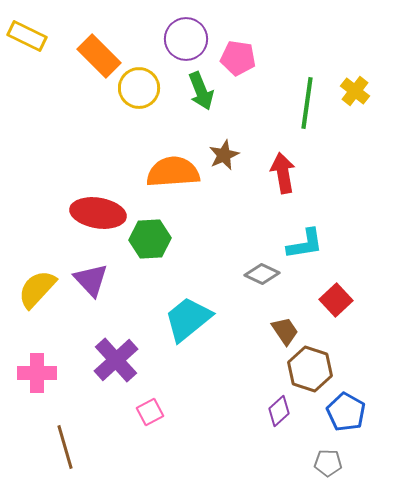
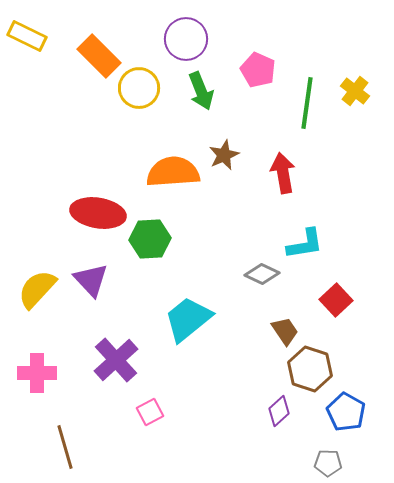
pink pentagon: moved 20 px right, 12 px down; rotated 16 degrees clockwise
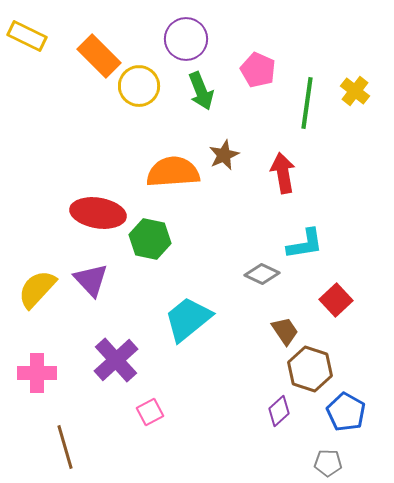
yellow circle: moved 2 px up
green hexagon: rotated 15 degrees clockwise
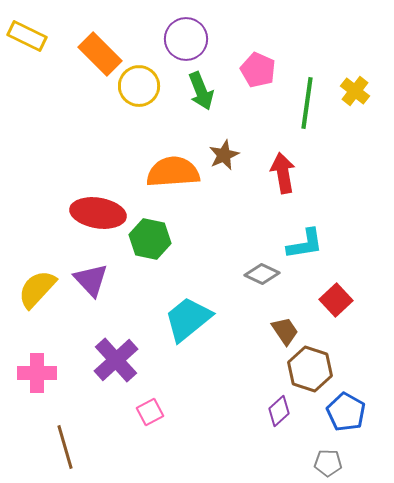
orange rectangle: moved 1 px right, 2 px up
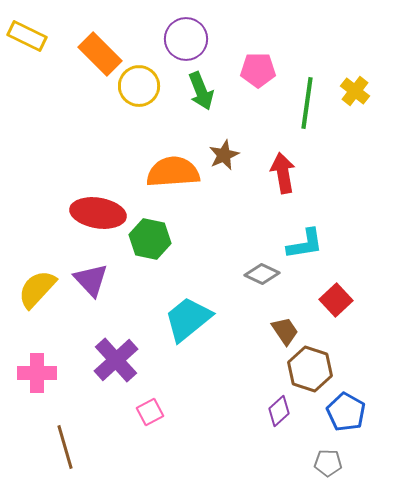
pink pentagon: rotated 24 degrees counterclockwise
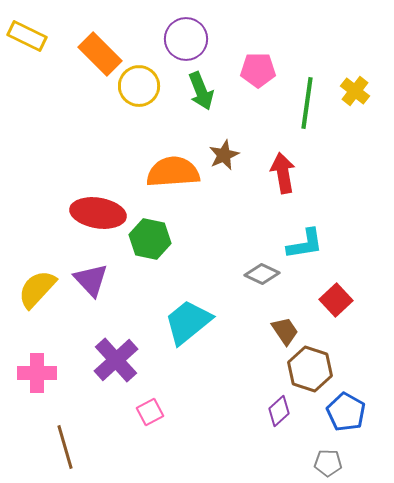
cyan trapezoid: moved 3 px down
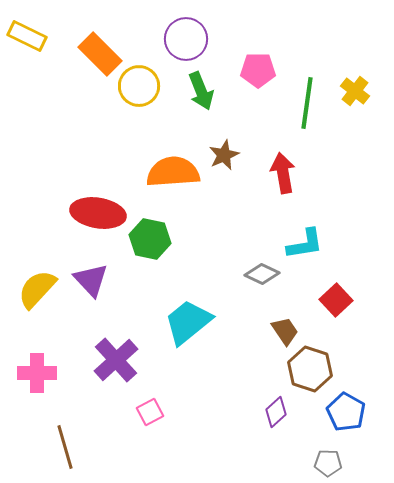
purple diamond: moved 3 px left, 1 px down
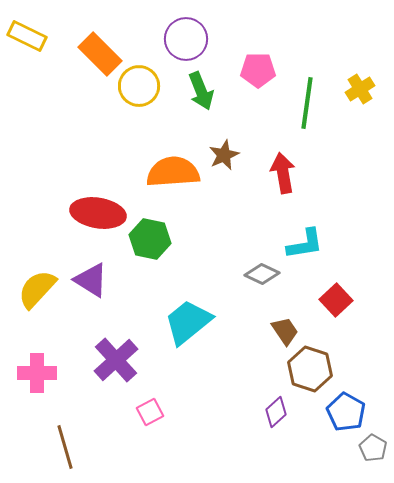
yellow cross: moved 5 px right, 2 px up; rotated 20 degrees clockwise
purple triangle: rotated 15 degrees counterclockwise
gray pentagon: moved 45 px right, 15 px up; rotated 28 degrees clockwise
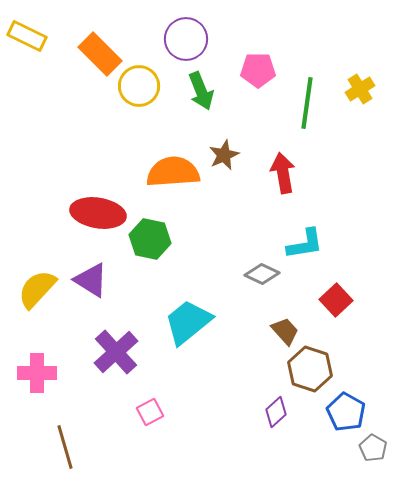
brown trapezoid: rotated 8 degrees counterclockwise
purple cross: moved 8 px up
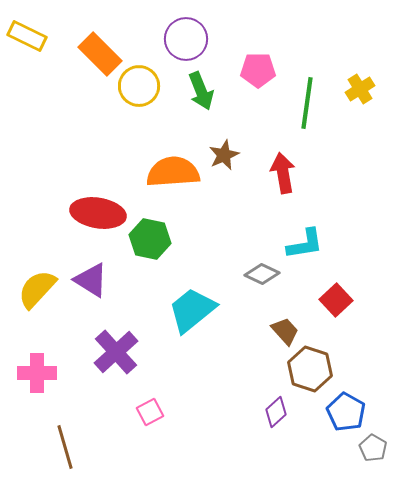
cyan trapezoid: moved 4 px right, 12 px up
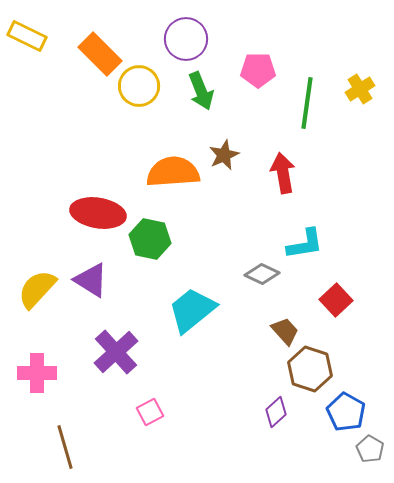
gray pentagon: moved 3 px left, 1 px down
